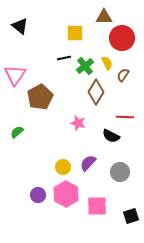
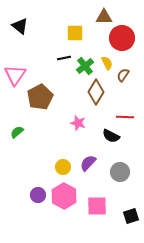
pink hexagon: moved 2 px left, 2 px down
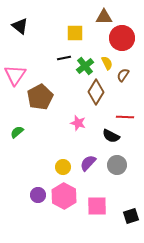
gray circle: moved 3 px left, 7 px up
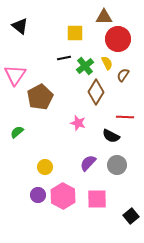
red circle: moved 4 px left, 1 px down
yellow circle: moved 18 px left
pink hexagon: moved 1 px left
pink square: moved 7 px up
black square: rotated 21 degrees counterclockwise
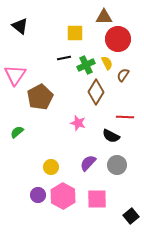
green cross: moved 1 px right, 1 px up; rotated 12 degrees clockwise
yellow circle: moved 6 px right
